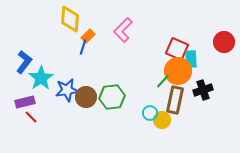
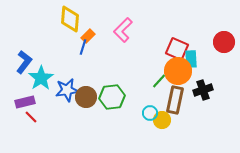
green line: moved 4 px left
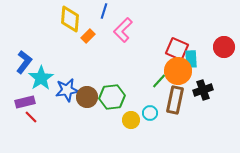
red circle: moved 5 px down
blue line: moved 21 px right, 36 px up
brown circle: moved 1 px right
yellow circle: moved 31 px left
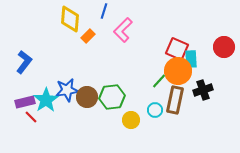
cyan star: moved 5 px right, 22 px down
cyan circle: moved 5 px right, 3 px up
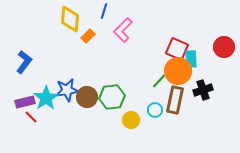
cyan star: moved 2 px up
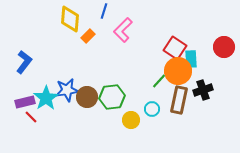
red square: moved 2 px left, 1 px up; rotated 10 degrees clockwise
brown rectangle: moved 4 px right
cyan circle: moved 3 px left, 1 px up
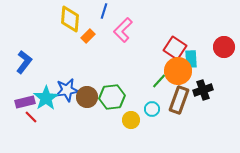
brown rectangle: rotated 8 degrees clockwise
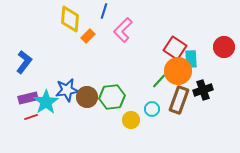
cyan star: moved 4 px down
purple rectangle: moved 3 px right, 4 px up
red line: rotated 64 degrees counterclockwise
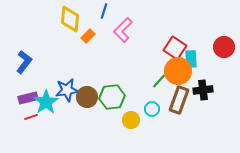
black cross: rotated 12 degrees clockwise
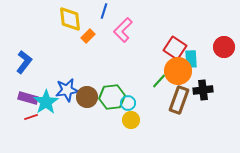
yellow diamond: rotated 12 degrees counterclockwise
purple rectangle: rotated 30 degrees clockwise
cyan circle: moved 24 px left, 6 px up
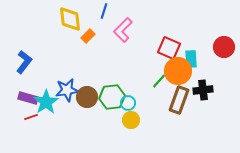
red square: moved 6 px left; rotated 10 degrees counterclockwise
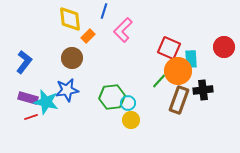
brown circle: moved 15 px left, 39 px up
cyan star: rotated 25 degrees counterclockwise
